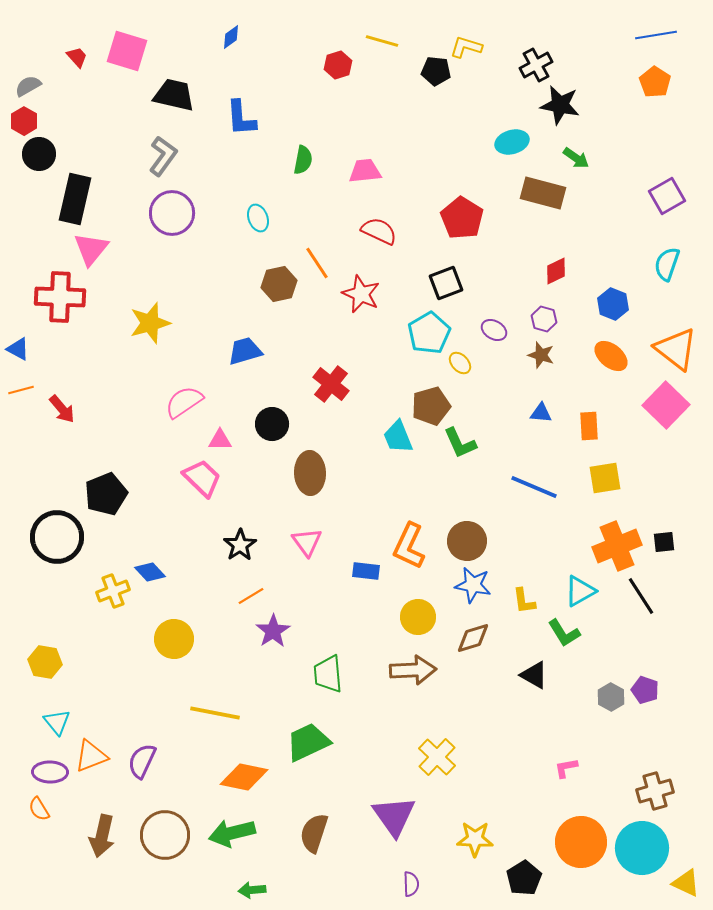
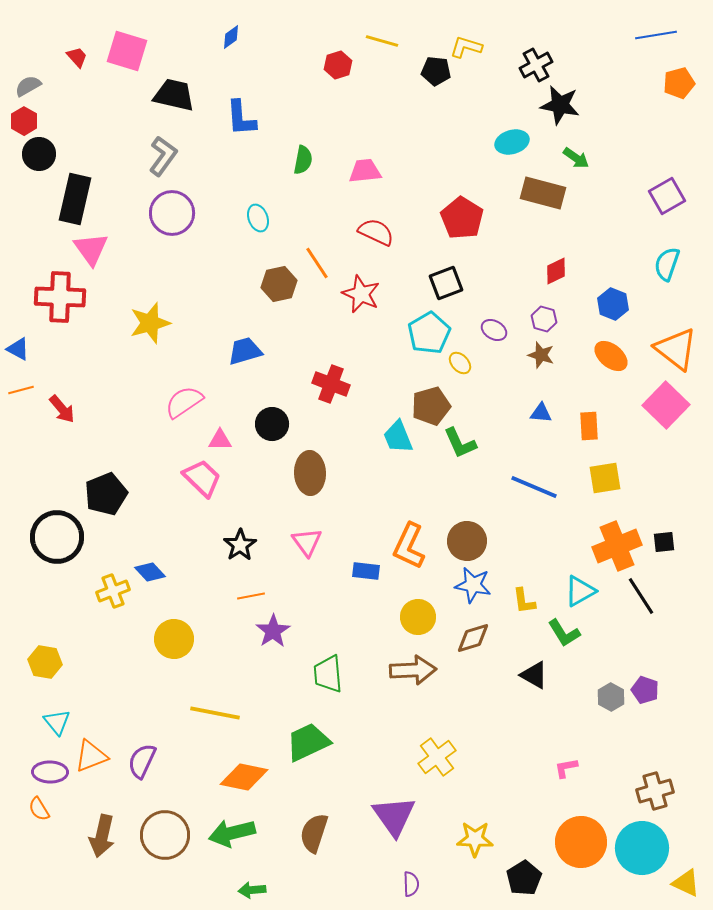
orange pentagon at (655, 82): moved 24 px right, 1 px down; rotated 24 degrees clockwise
red semicircle at (379, 231): moved 3 px left, 1 px down
pink triangle at (91, 249): rotated 15 degrees counterclockwise
red cross at (331, 384): rotated 18 degrees counterclockwise
orange line at (251, 596): rotated 20 degrees clockwise
yellow cross at (437, 757): rotated 9 degrees clockwise
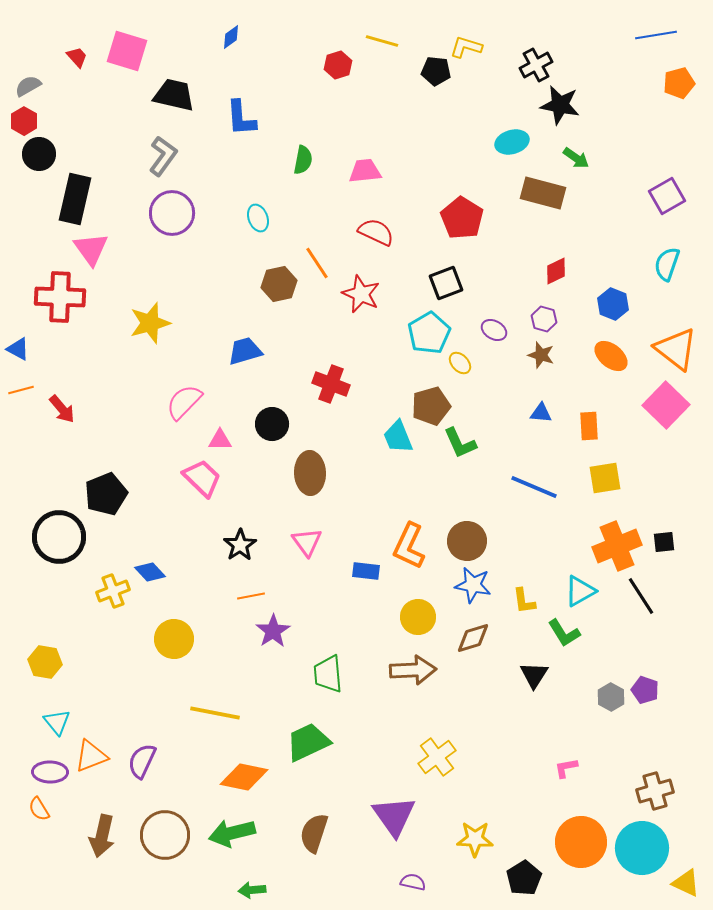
pink semicircle at (184, 402): rotated 12 degrees counterclockwise
black circle at (57, 537): moved 2 px right
black triangle at (534, 675): rotated 32 degrees clockwise
purple semicircle at (411, 884): moved 2 px right, 2 px up; rotated 75 degrees counterclockwise
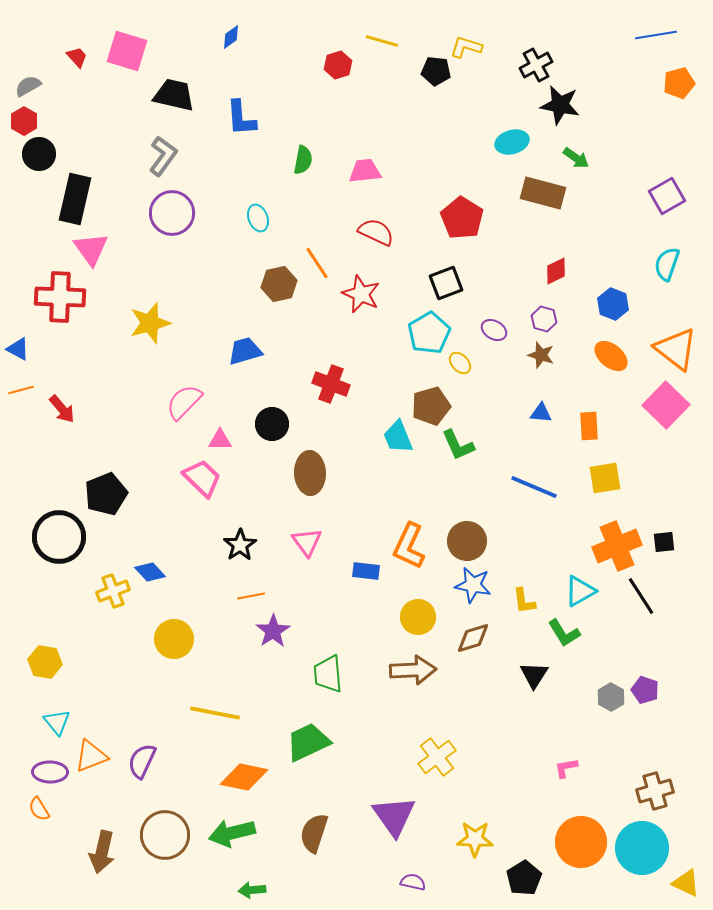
green L-shape at (460, 443): moved 2 px left, 2 px down
brown arrow at (102, 836): moved 16 px down
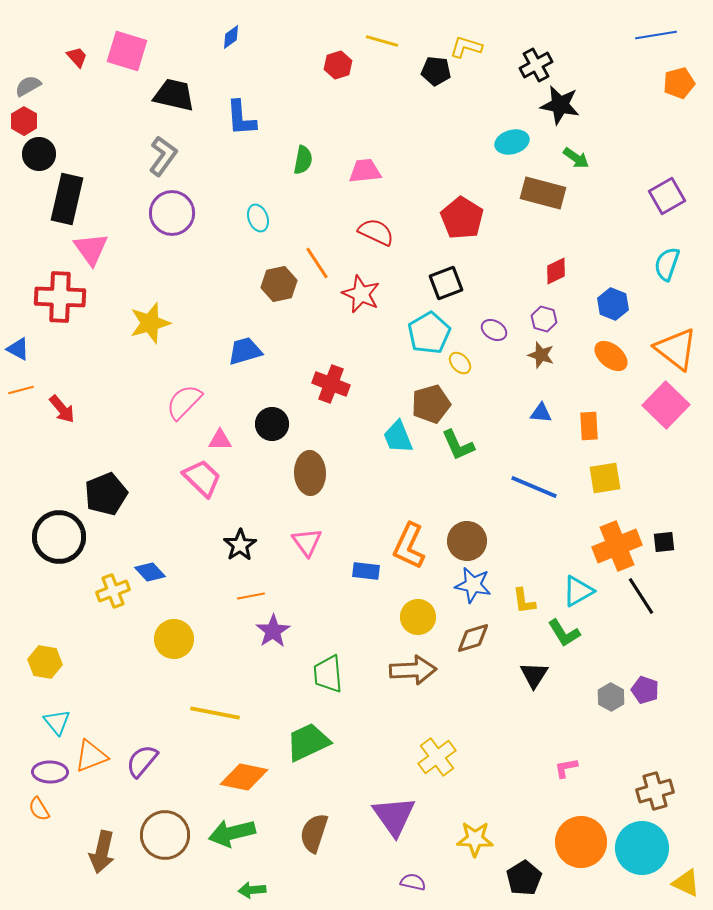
black rectangle at (75, 199): moved 8 px left
brown pentagon at (431, 406): moved 2 px up
cyan triangle at (580, 591): moved 2 px left
purple semicircle at (142, 761): rotated 15 degrees clockwise
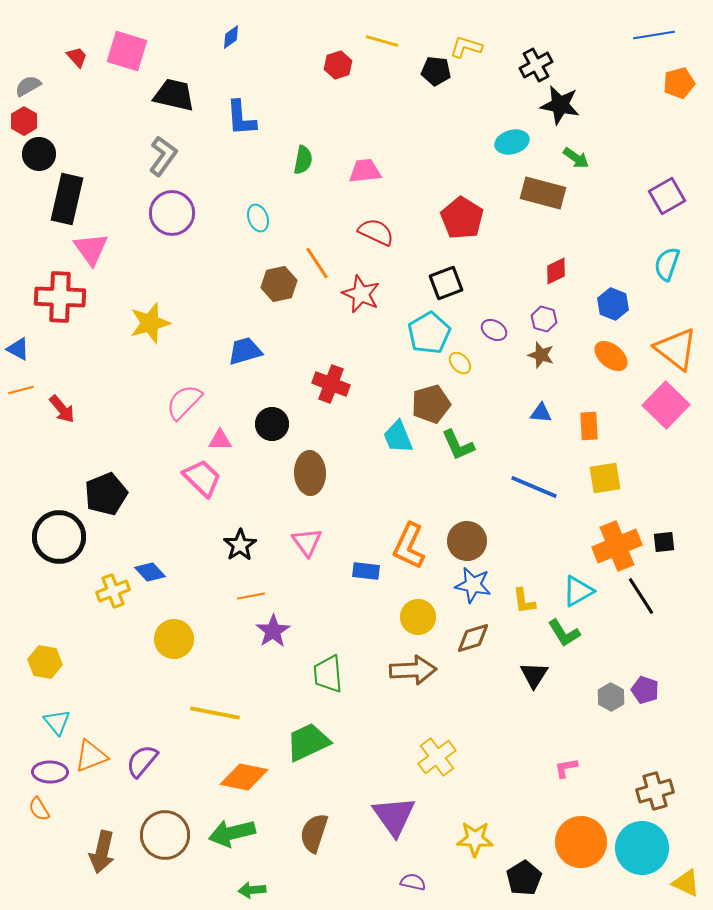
blue line at (656, 35): moved 2 px left
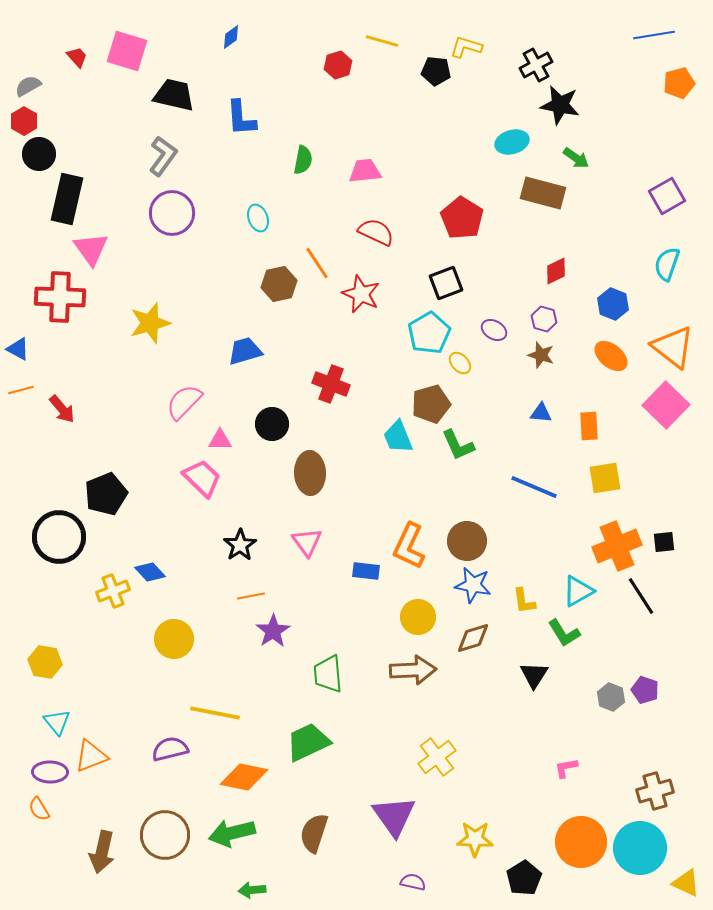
orange triangle at (676, 349): moved 3 px left, 2 px up
gray hexagon at (611, 697): rotated 8 degrees counterclockwise
purple semicircle at (142, 761): moved 28 px right, 12 px up; rotated 36 degrees clockwise
cyan circle at (642, 848): moved 2 px left
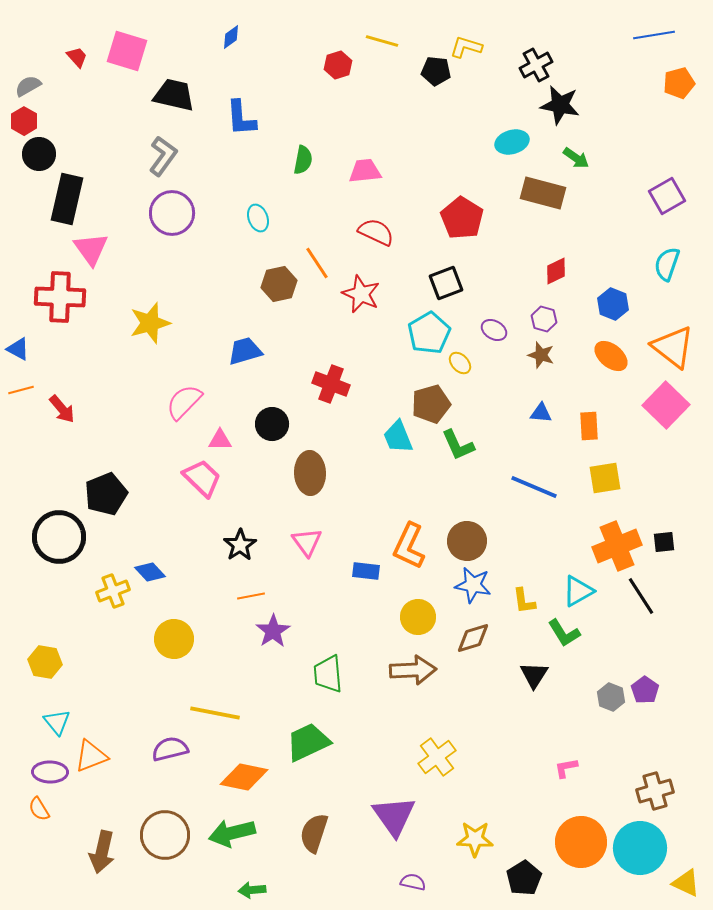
purple pentagon at (645, 690): rotated 16 degrees clockwise
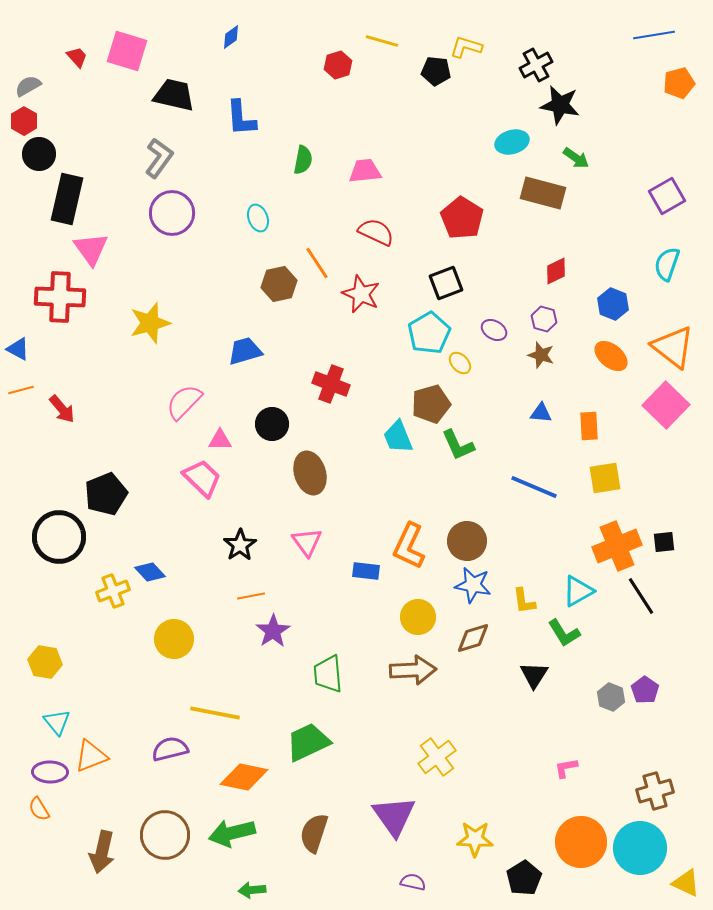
gray L-shape at (163, 156): moved 4 px left, 2 px down
brown ellipse at (310, 473): rotated 15 degrees counterclockwise
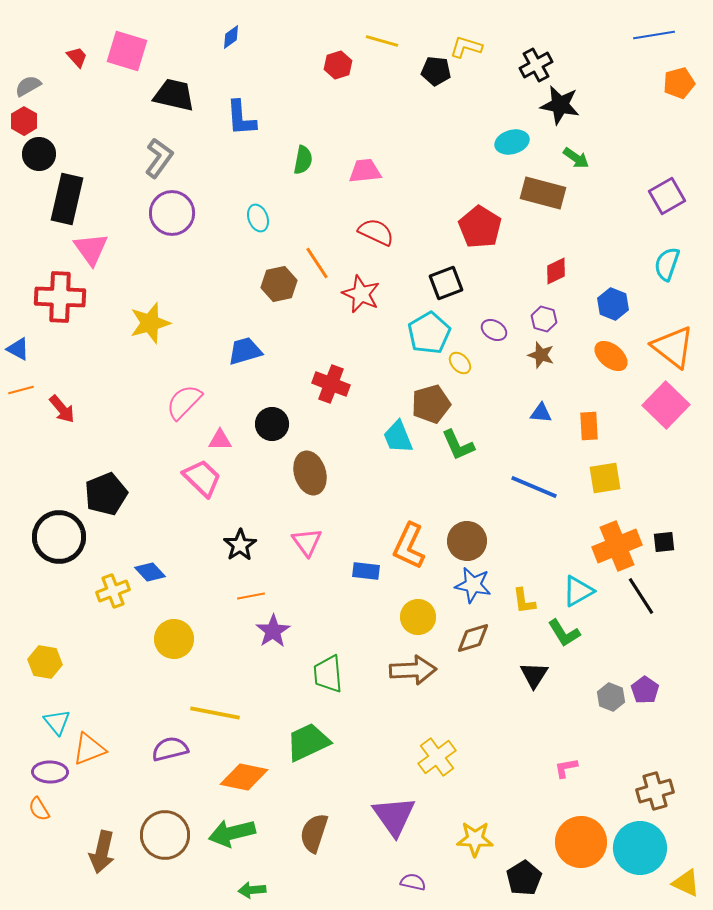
red pentagon at (462, 218): moved 18 px right, 9 px down
orange triangle at (91, 756): moved 2 px left, 7 px up
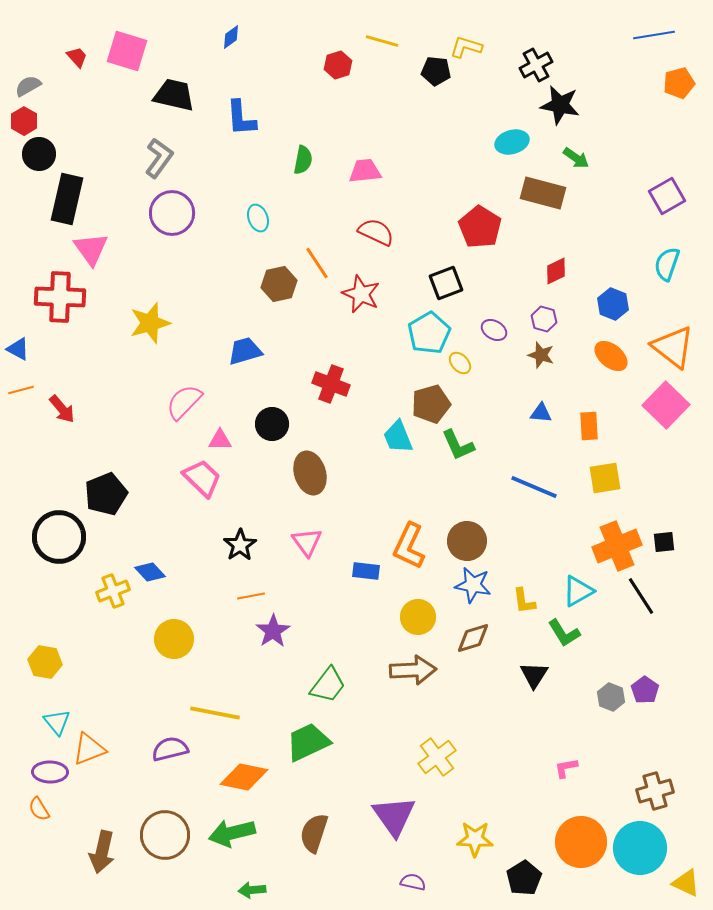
green trapezoid at (328, 674): moved 11 px down; rotated 138 degrees counterclockwise
